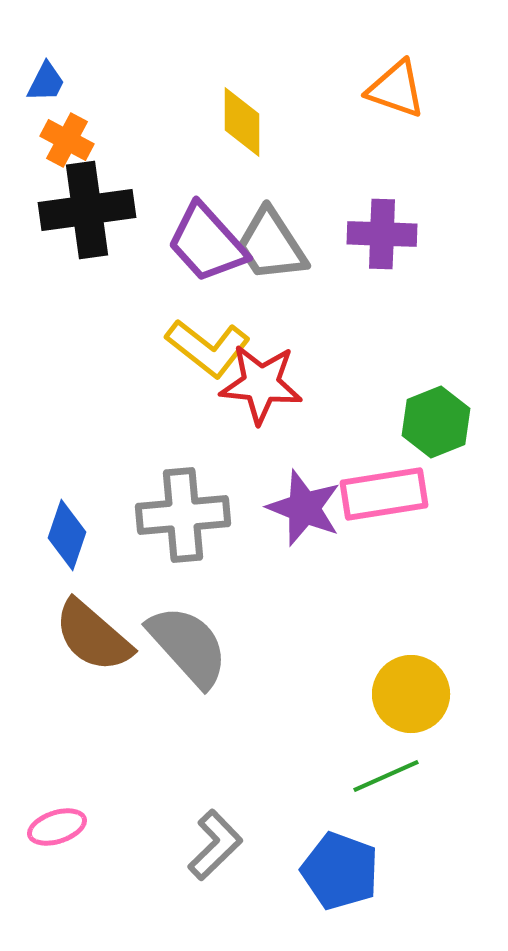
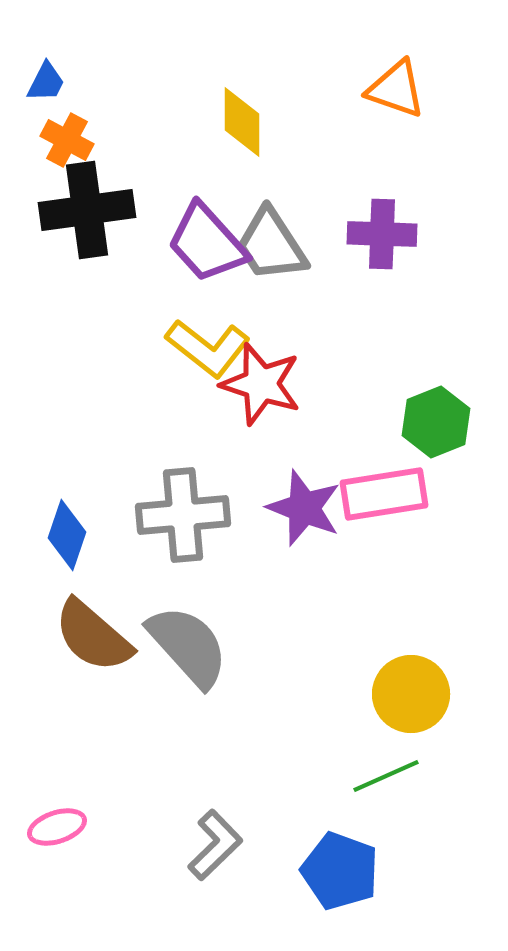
red star: rotated 12 degrees clockwise
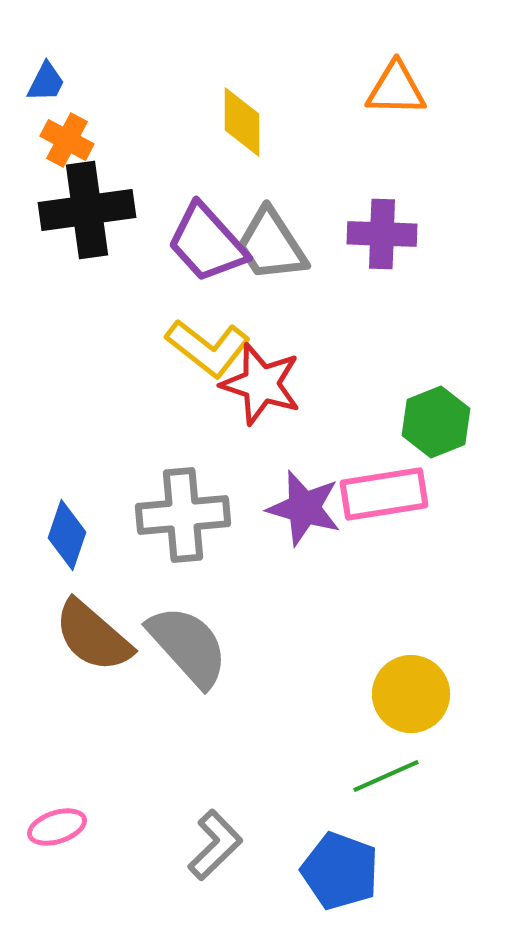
orange triangle: rotated 18 degrees counterclockwise
purple star: rotated 6 degrees counterclockwise
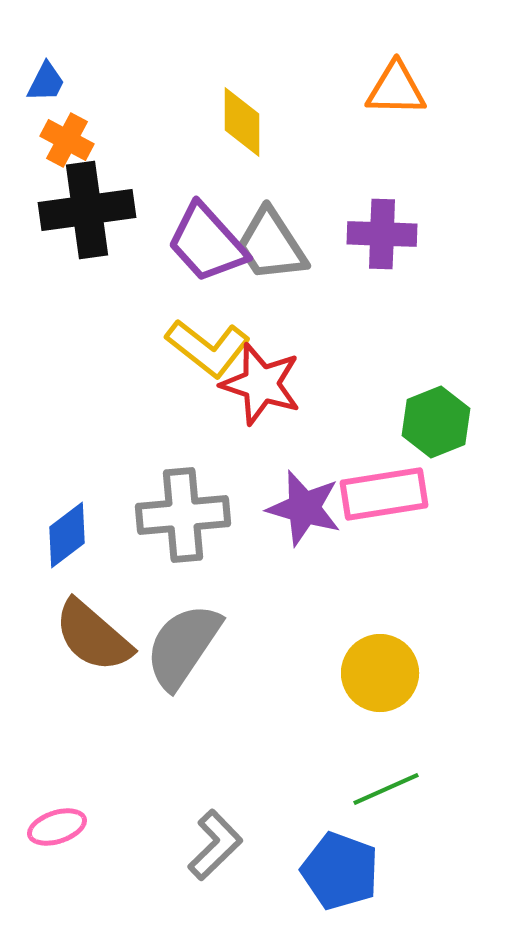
blue diamond: rotated 34 degrees clockwise
gray semicircle: moved 5 px left; rotated 104 degrees counterclockwise
yellow circle: moved 31 px left, 21 px up
green line: moved 13 px down
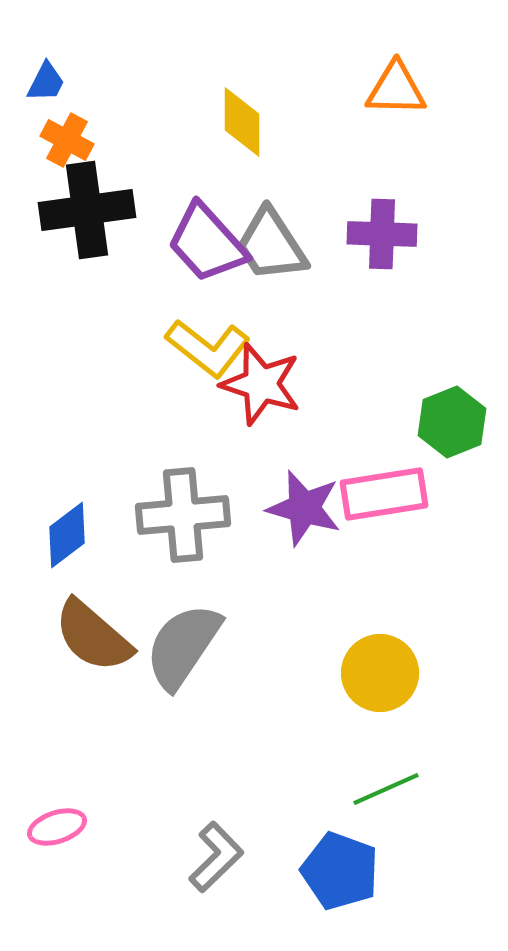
green hexagon: moved 16 px right
gray L-shape: moved 1 px right, 12 px down
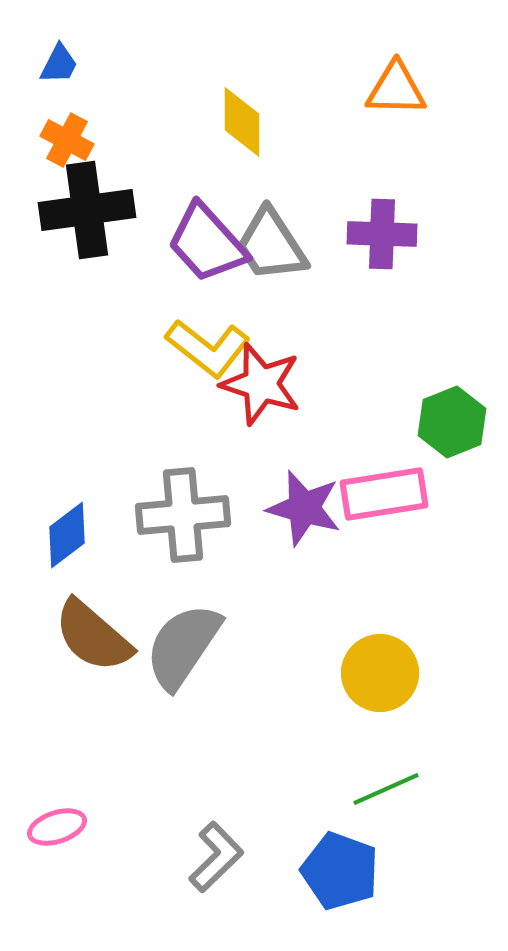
blue trapezoid: moved 13 px right, 18 px up
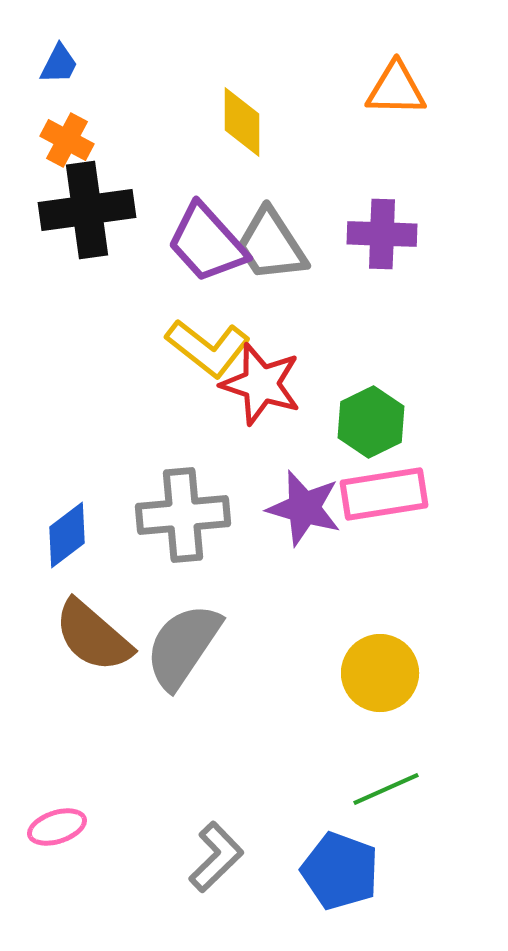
green hexagon: moved 81 px left; rotated 4 degrees counterclockwise
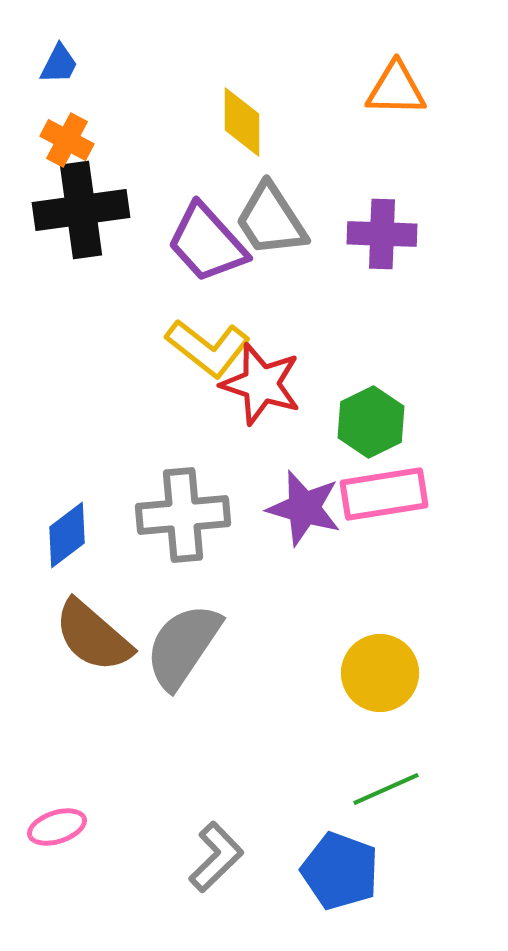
black cross: moved 6 px left
gray trapezoid: moved 25 px up
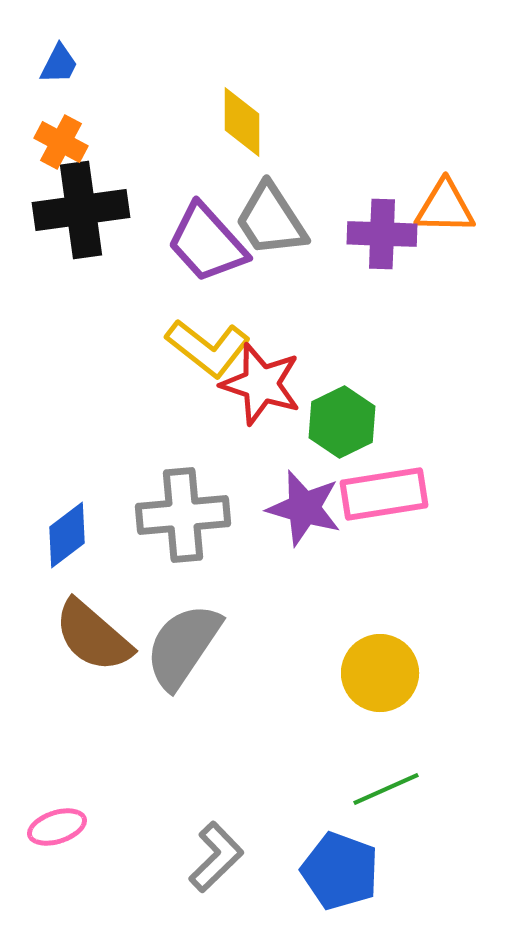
orange triangle: moved 49 px right, 118 px down
orange cross: moved 6 px left, 2 px down
green hexagon: moved 29 px left
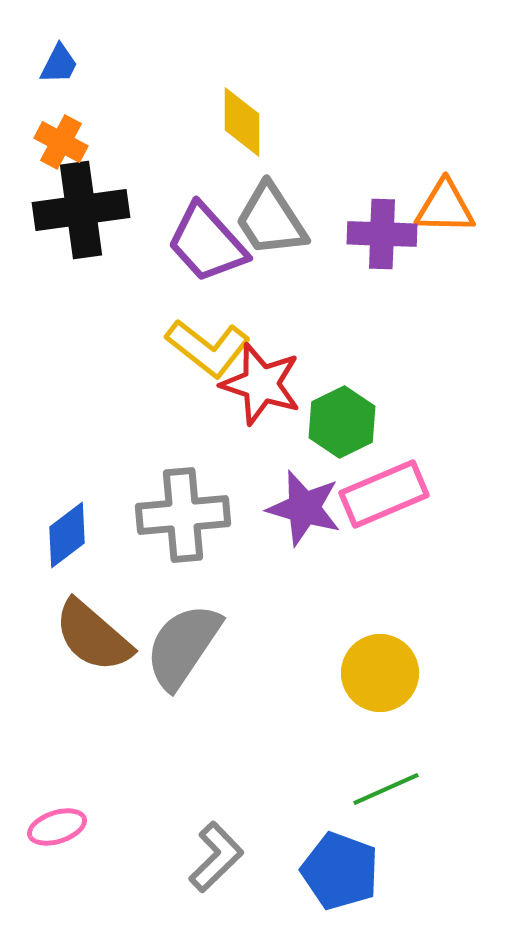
pink rectangle: rotated 14 degrees counterclockwise
